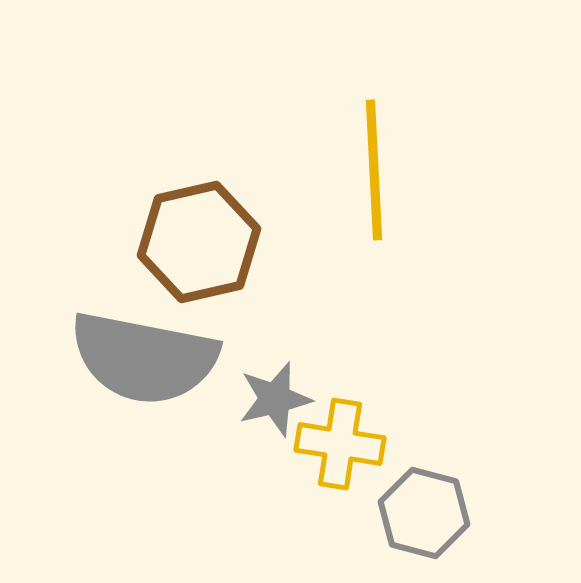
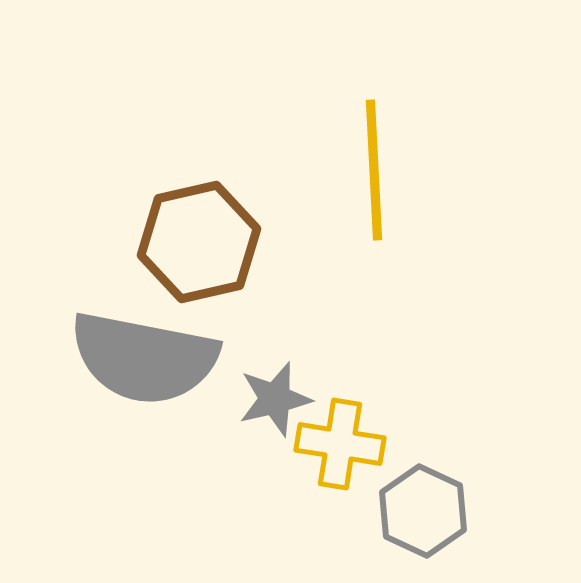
gray hexagon: moved 1 px left, 2 px up; rotated 10 degrees clockwise
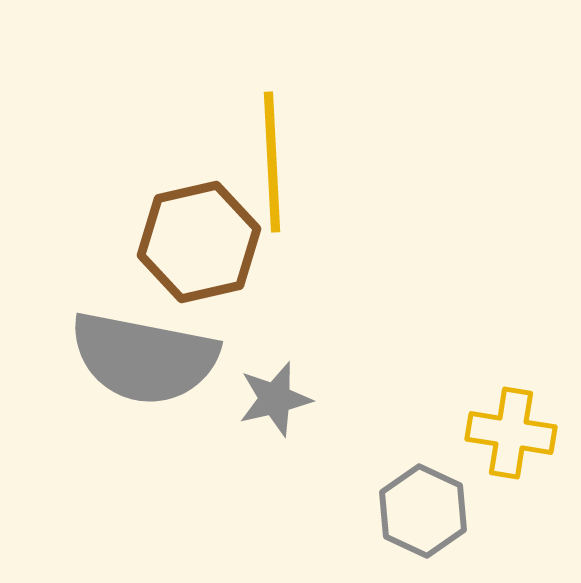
yellow line: moved 102 px left, 8 px up
yellow cross: moved 171 px right, 11 px up
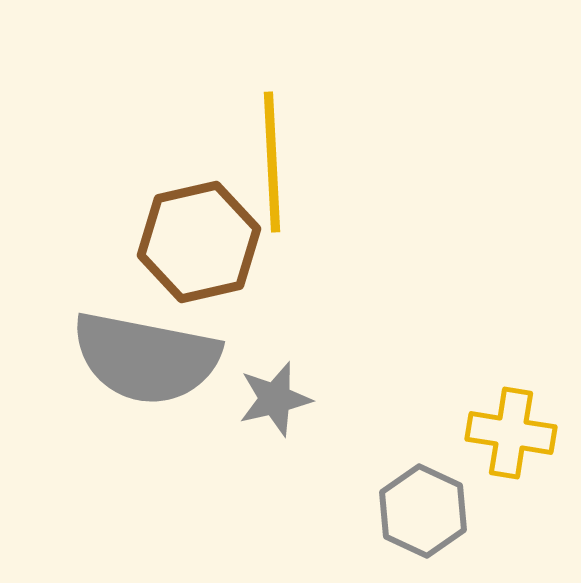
gray semicircle: moved 2 px right
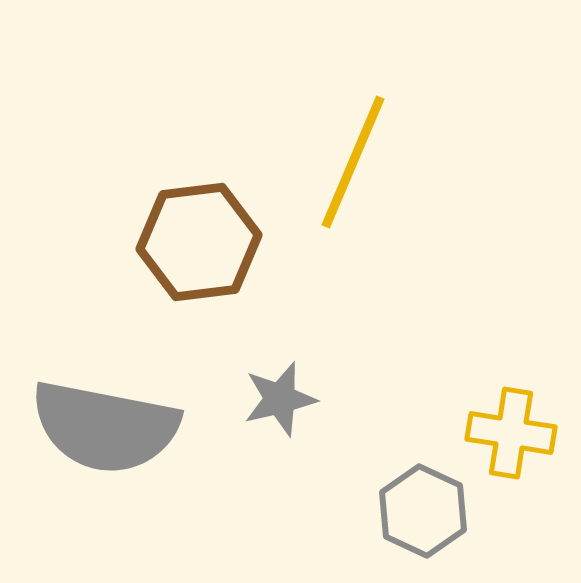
yellow line: moved 81 px right; rotated 26 degrees clockwise
brown hexagon: rotated 6 degrees clockwise
gray semicircle: moved 41 px left, 69 px down
gray star: moved 5 px right
